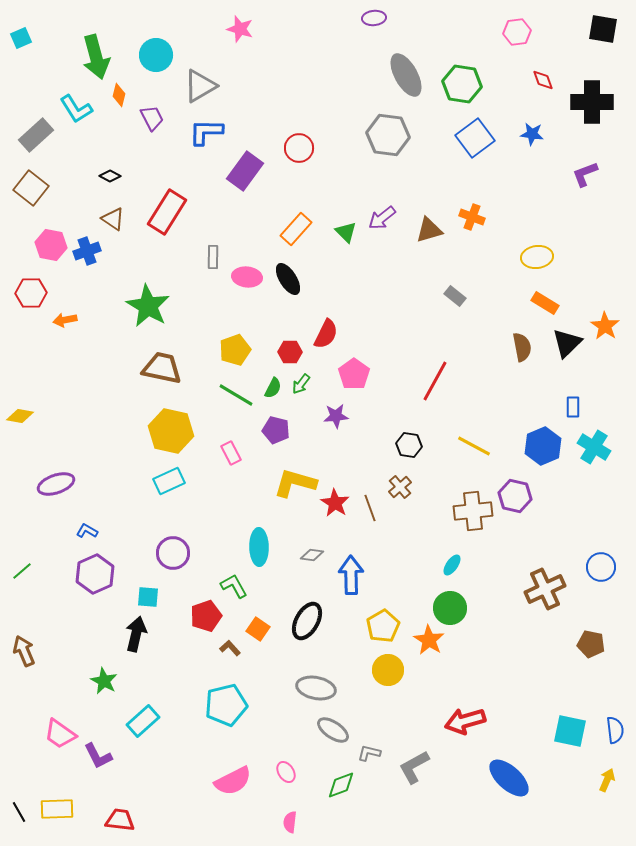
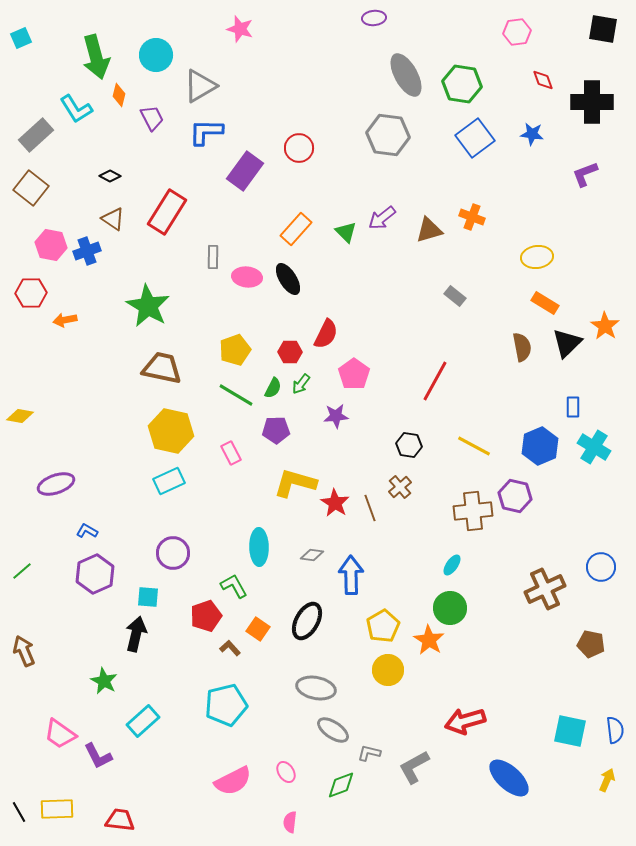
purple pentagon at (276, 430): rotated 16 degrees counterclockwise
blue hexagon at (543, 446): moved 3 px left
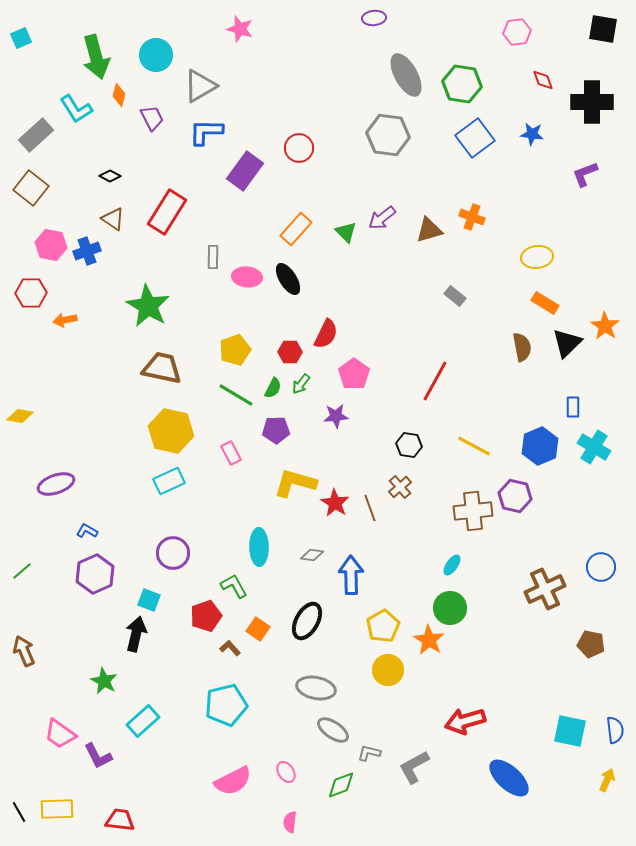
cyan square at (148, 597): moved 1 px right, 3 px down; rotated 15 degrees clockwise
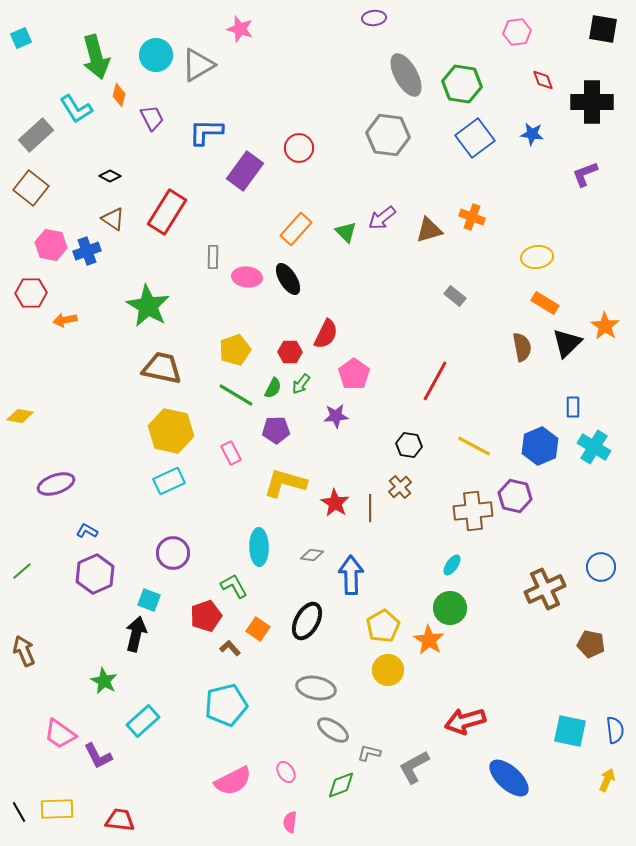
gray triangle at (200, 86): moved 2 px left, 21 px up
yellow L-shape at (295, 483): moved 10 px left
brown line at (370, 508): rotated 20 degrees clockwise
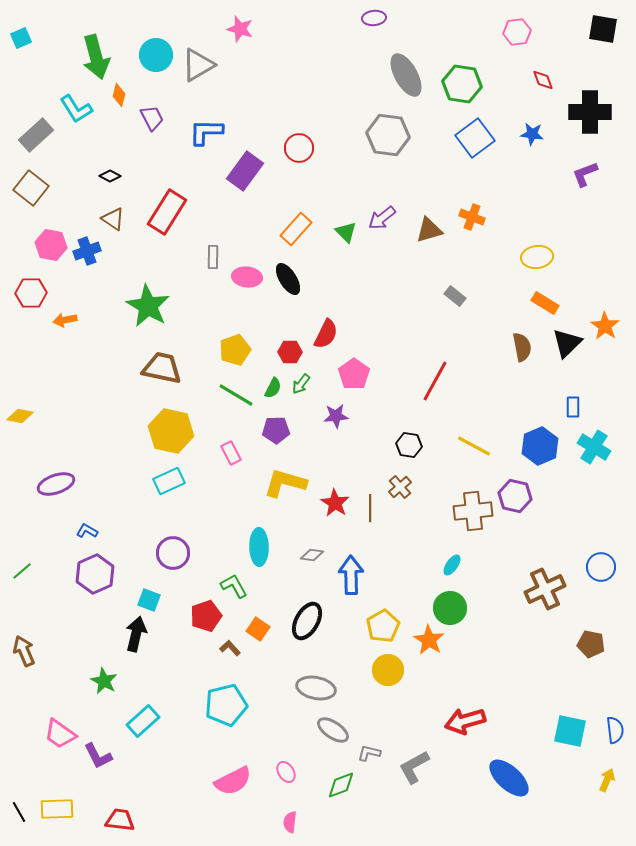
black cross at (592, 102): moved 2 px left, 10 px down
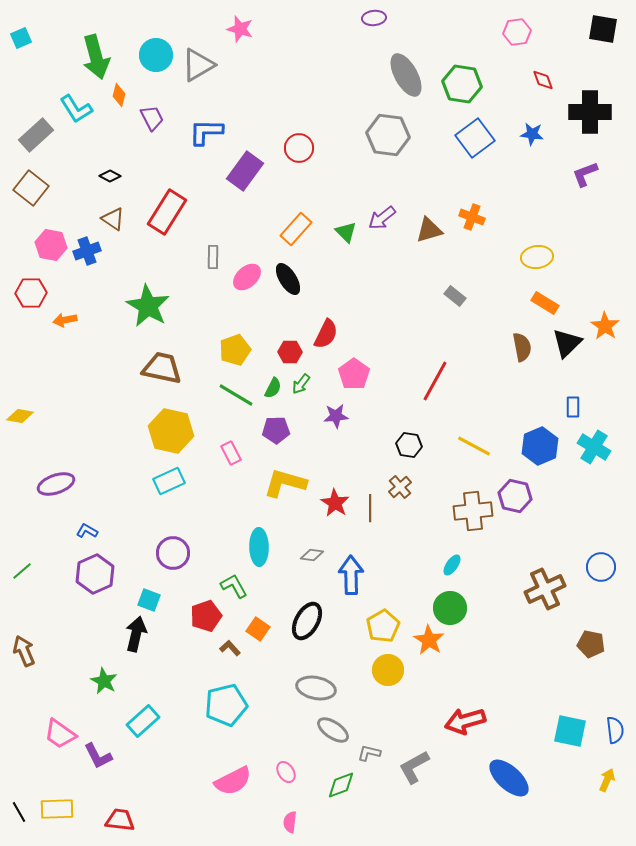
pink ellipse at (247, 277): rotated 48 degrees counterclockwise
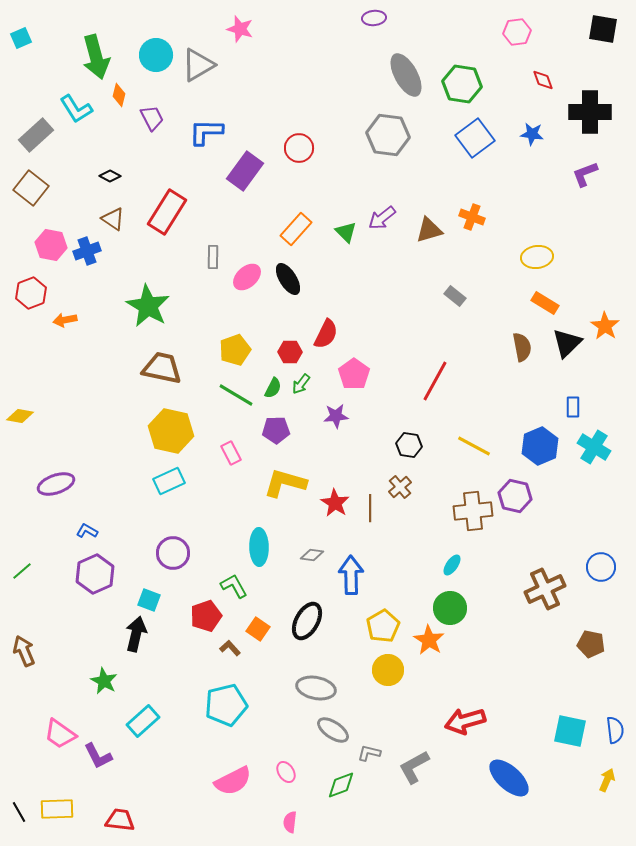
red hexagon at (31, 293): rotated 20 degrees counterclockwise
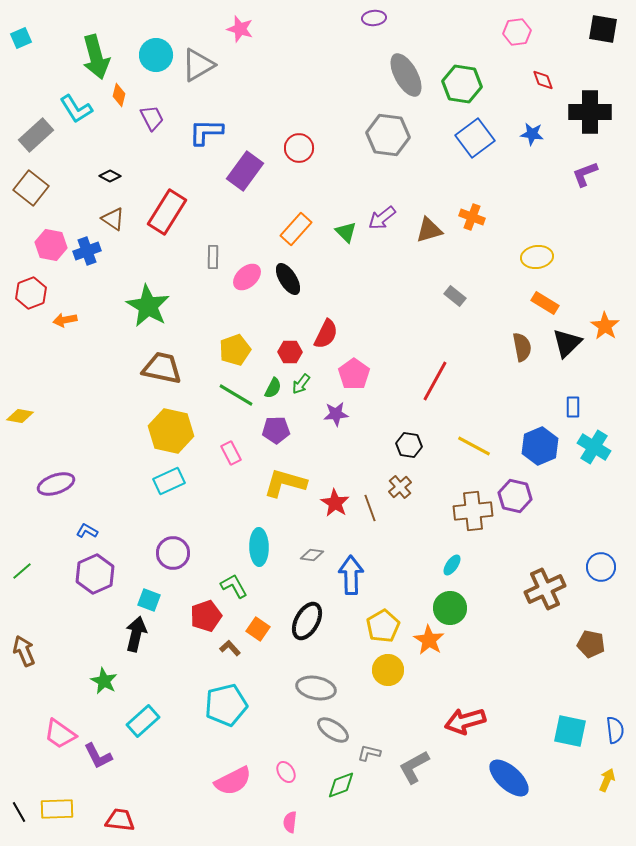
purple star at (336, 416): moved 2 px up
brown line at (370, 508): rotated 20 degrees counterclockwise
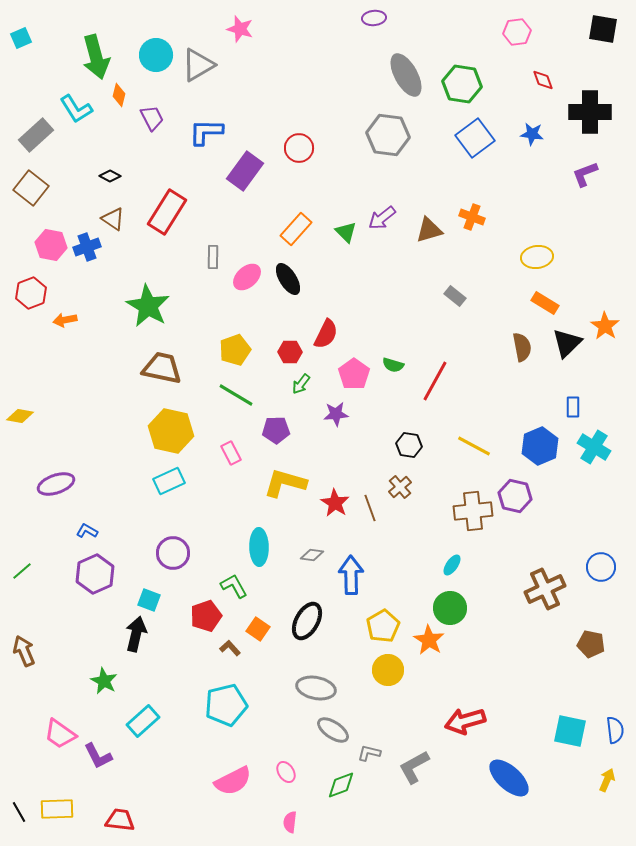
blue cross at (87, 251): moved 4 px up
green semicircle at (273, 388): moved 120 px right, 23 px up; rotated 80 degrees clockwise
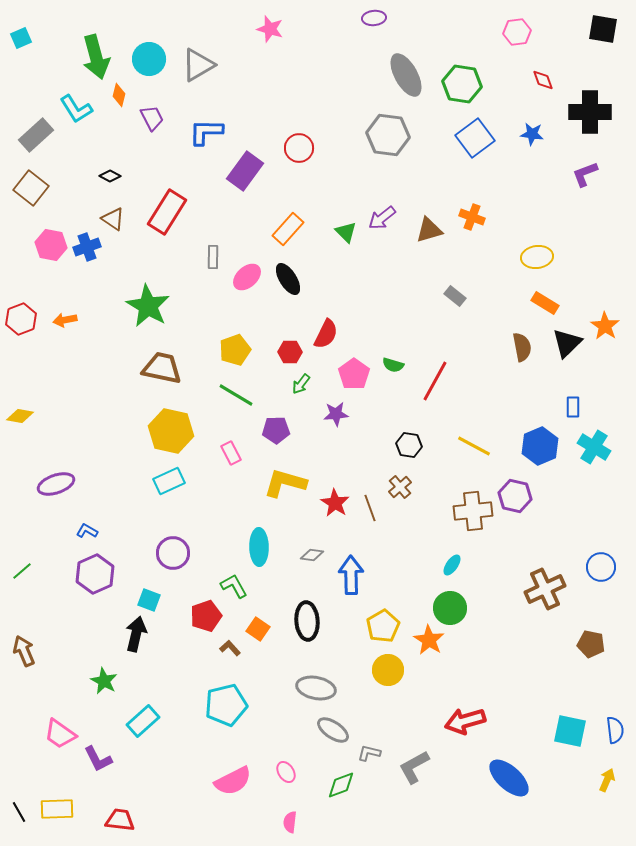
pink star at (240, 29): moved 30 px right
cyan circle at (156, 55): moved 7 px left, 4 px down
orange rectangle at (296, 229): moved 8 px left
red hexagon at (31, 293): moved 10 px left, 26 px down
black ellipse at (307, 621): rotated 33 degrees counterclockwise
purple L-shape at (98, 756): moved 3 px down
